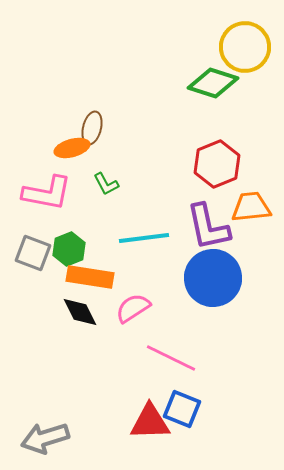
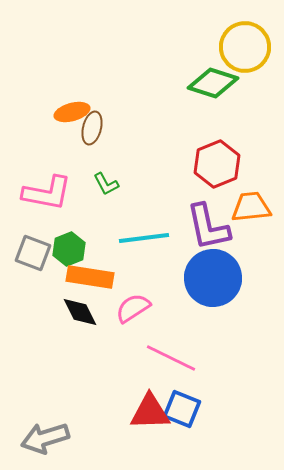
orange ellipse: moved 36 px up
red triangle: moved 10 px up
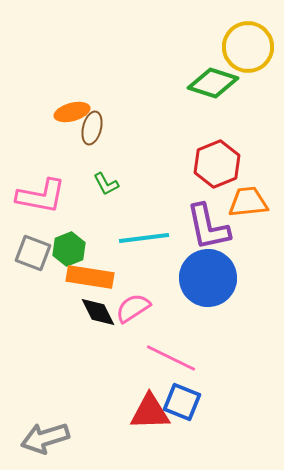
yellow circle: moved 3 px right
pink L-shape: moved 6 px left, 3 px down
orange trapezoid: moved 3 px left, 5 px up
blue circle: moved 5 px left
black diamond: moved 18 px right
blue square: moved 7 px up
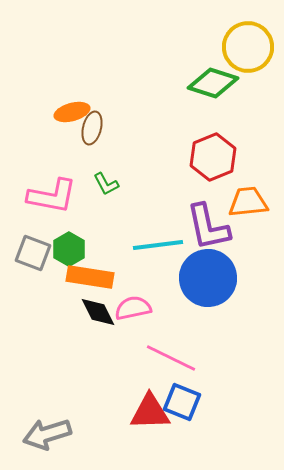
red hexagon: moved 4 px left, 7 px up
pink L-shape: moved 11 px right
cyan line: moved 14 px right, 7 px down
green hexagon: rotated 8 degrees counterclockwise
pink semicircle: rotated 21 degrees clockwise
gray arrow: moved 2 px right, 4 px up
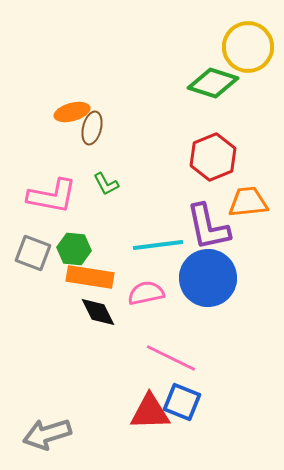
green hexagon: moved 5 px right; rotated 24 degrees counterclockwise
pink semicircle: moved 13 px right, 15 px up
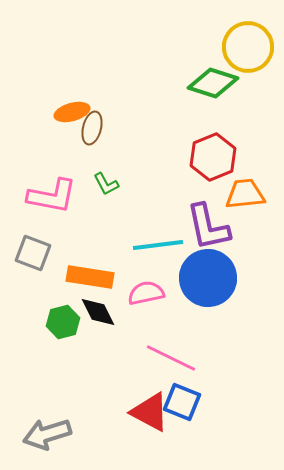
orange trapezoid: moved 3 px left, 8 px up
green hexagon: moved 11 px left, 73 px down; rotated 20 degrees counterclockwise
red triangle: rotated 30 degrees clockwise
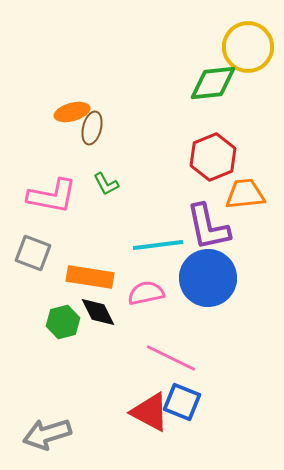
green diamond: rotated 24 degrees counterclockwise
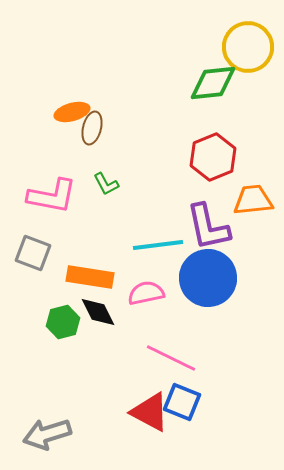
orange trapezoid: moved 8 px right, 6 px down
